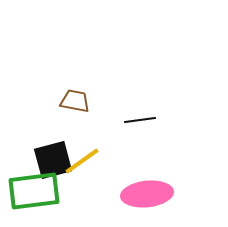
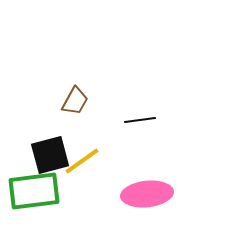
brown trapezoid: rotated 108 degrees clockwise
black square: moved 3 px left, 5 px up
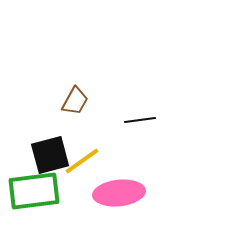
pink ellipse: moved 28 px left, 1 px up
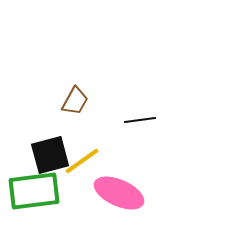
pink ellipse: rotated 30 degrees clockwise
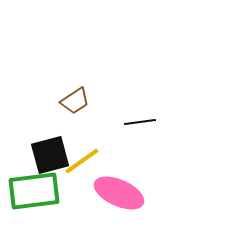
brown trapezoid: rotated 28 degrees clockwise
black line: moved 2 px down
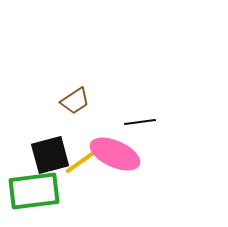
pink ellipse: moved 4 px left, 39 px up
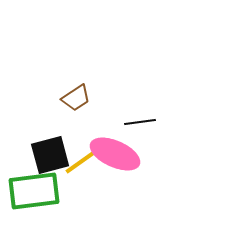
brown trapezoid: moved 1 px right, 3 px up
